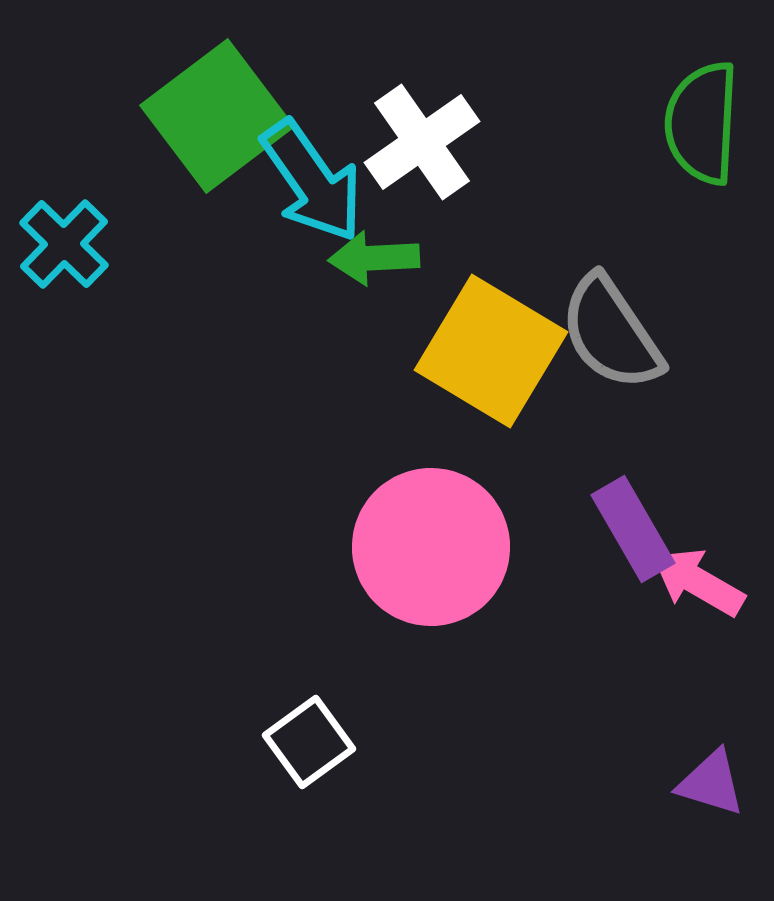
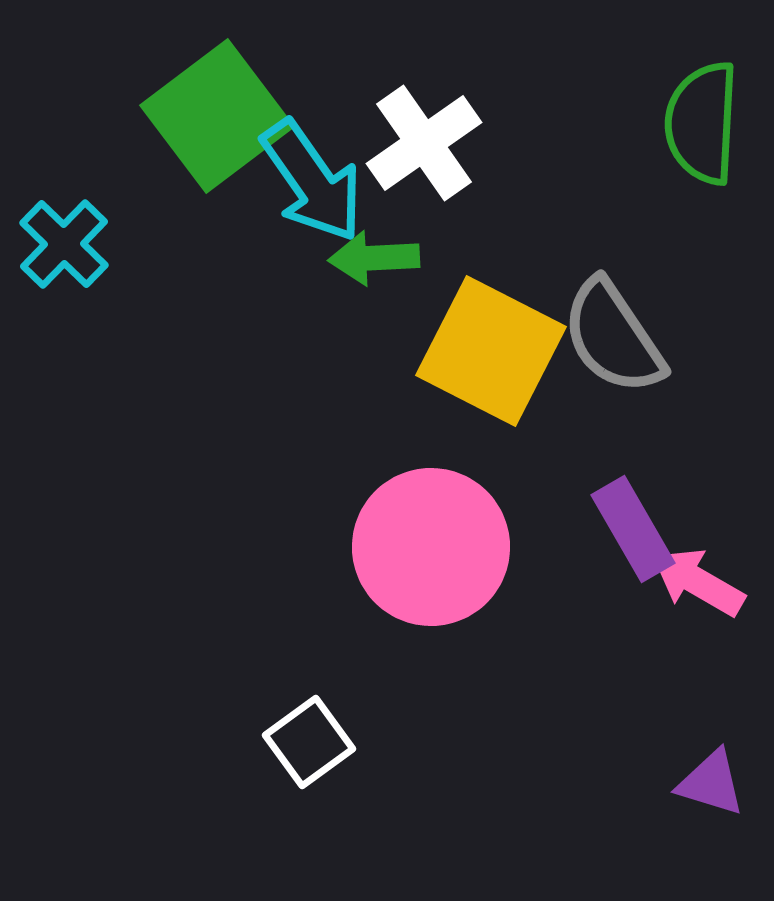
white cross: moved 2 px right, 1 px down
gray semicircle: moved 2 px right, 4 px down
yellow square: rotated 4 degrees counterclockwise
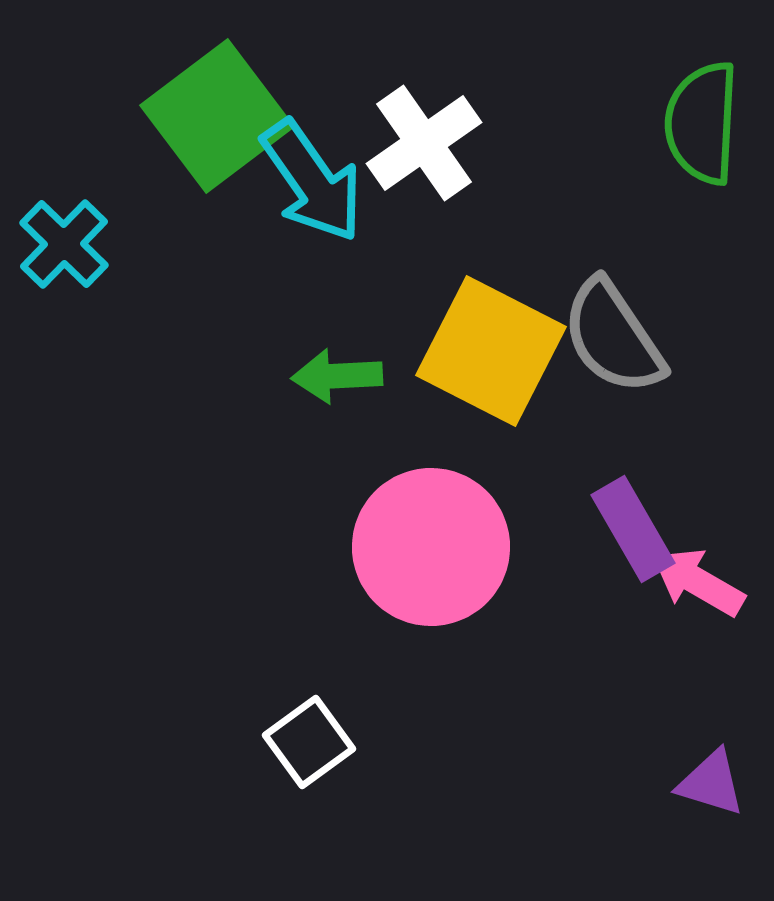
green arrow: moved 37 px left, 118 px down
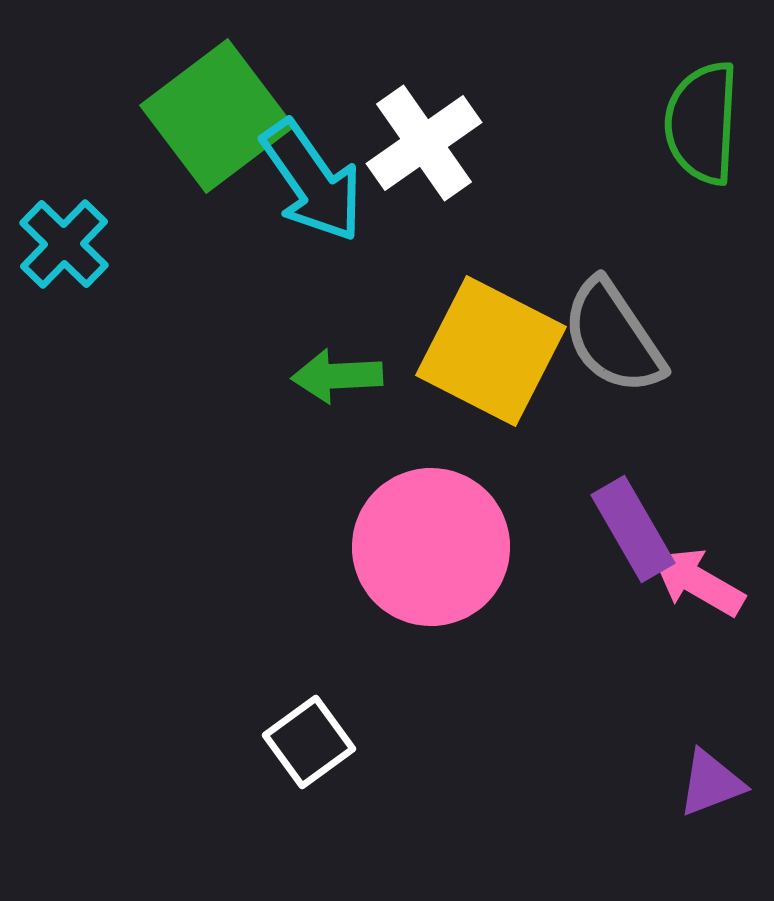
purple triangle: rotated 38 degrees counterclockwise
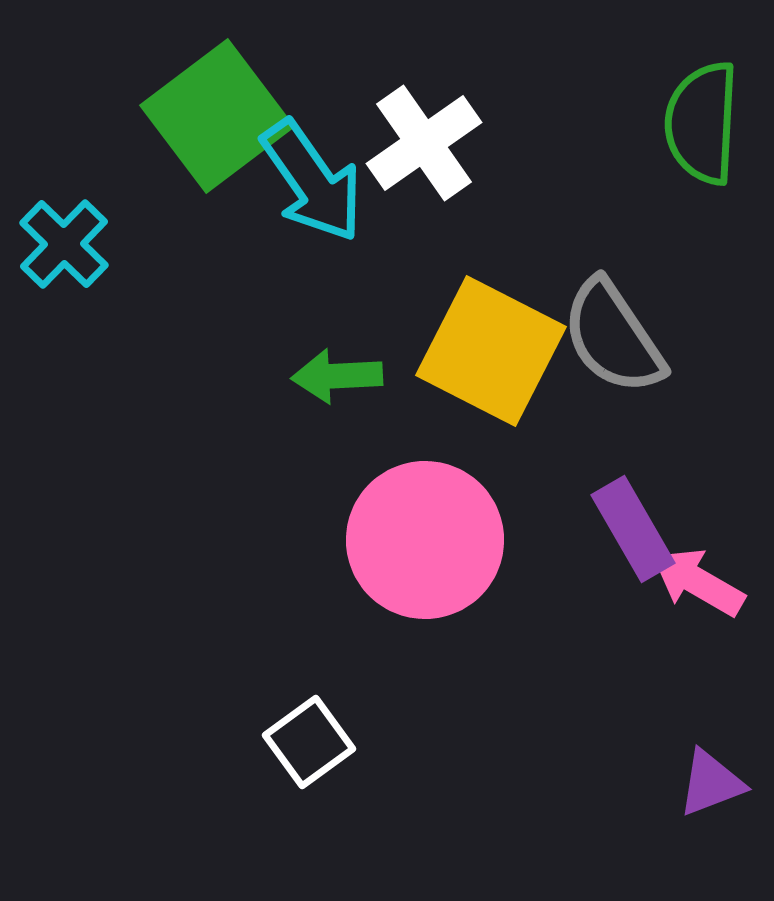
pink circle: moved 6 px left, 7 px up
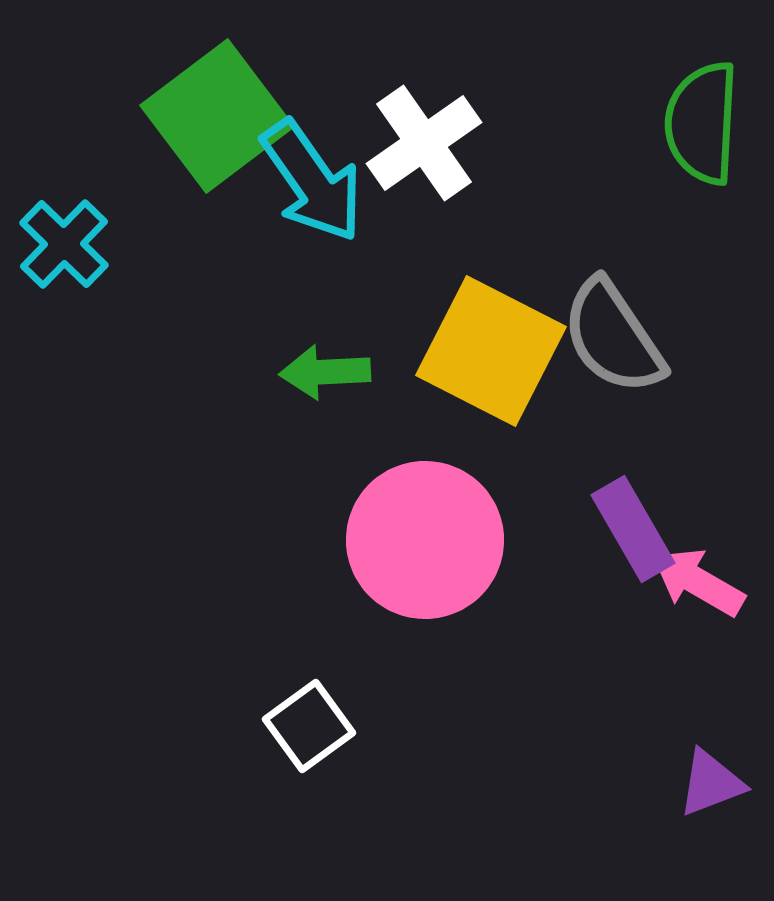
green arrow: moved 12 px left, 4 px up
white square: moved 16 px up
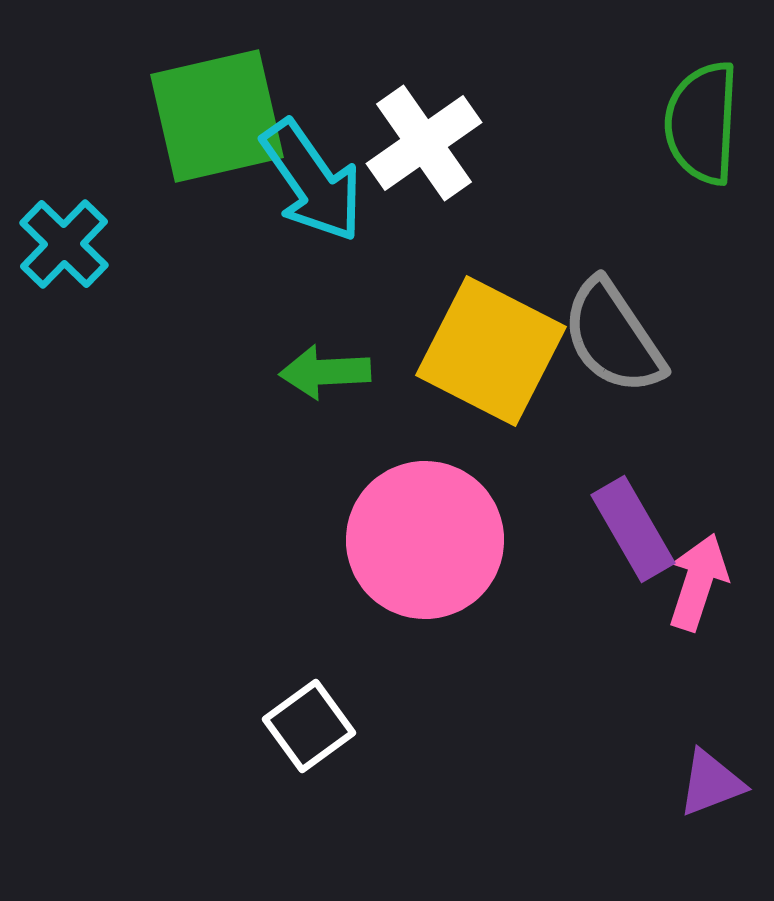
green square: rotated 24 degrees clockwise
pink arrow: rotated 78 degrees clockwise
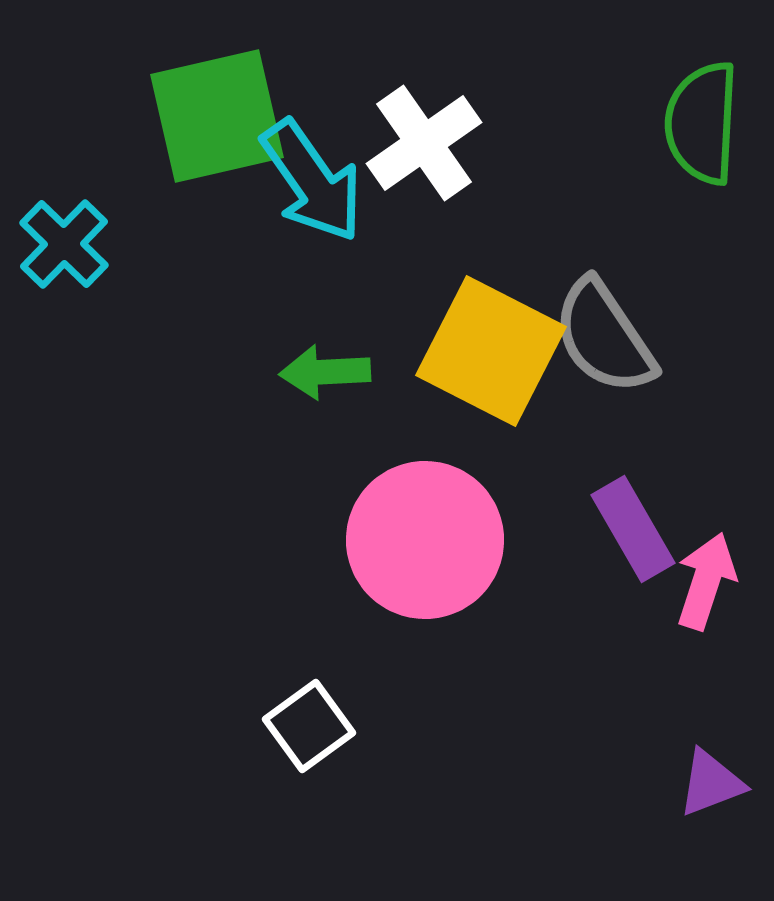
gray semicircle: moved 9 px left
pink arrow: moved 8 px right, 1 px up
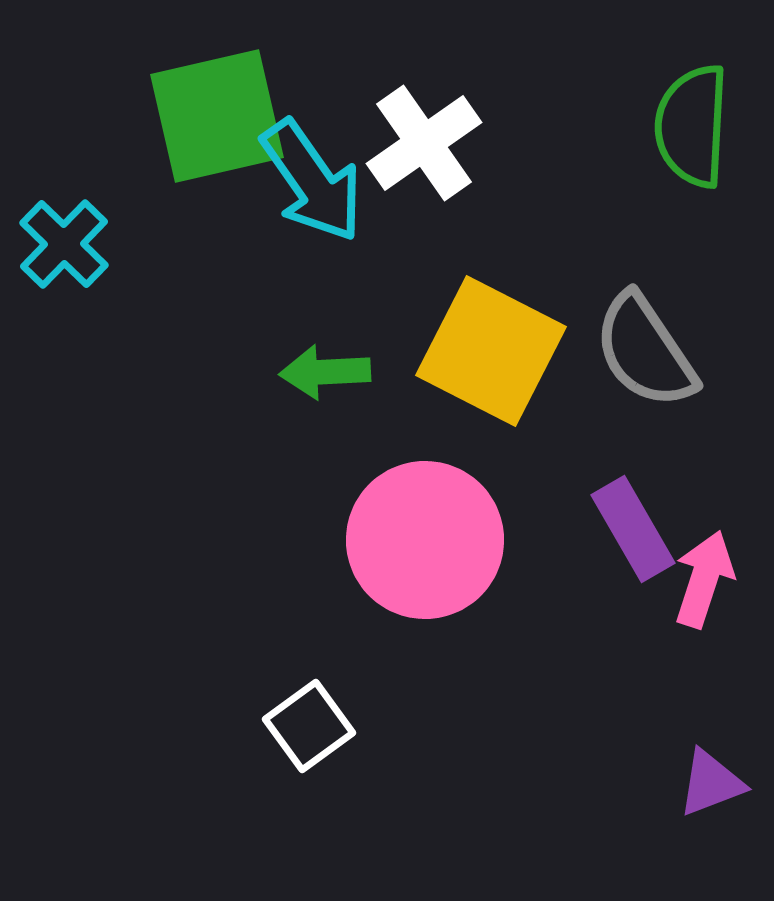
green semicircle: moved 10 px left, 3 px down
gray semicircle: moved 41 px right, 14 px down
pink arrow: moved 2 px left, 2 px up
